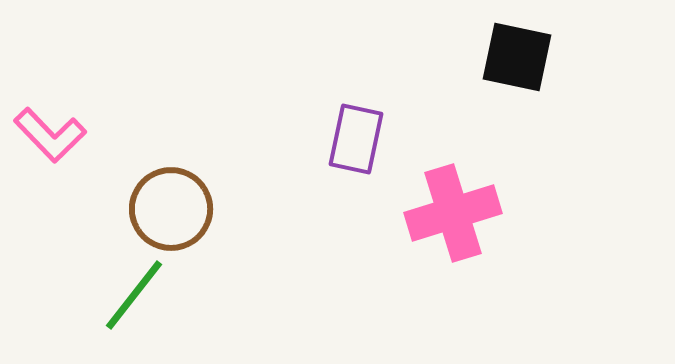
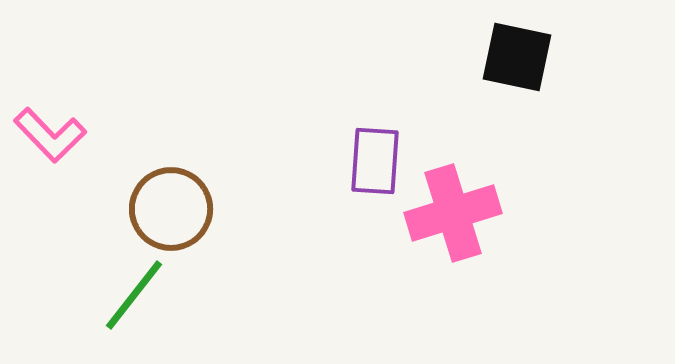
purple rectangle: moved 19 px right, 22 px down; rotated 8 degrees counterclockwise
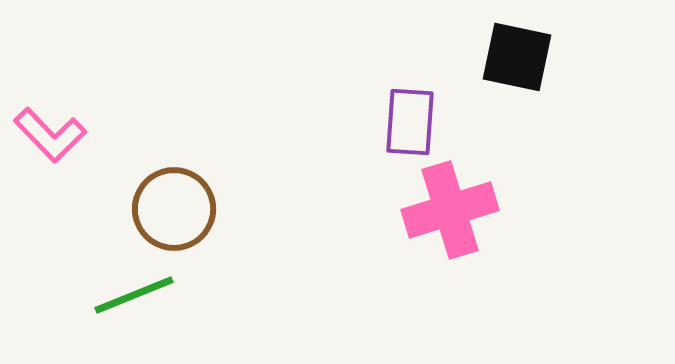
purple rectangle: moved 35 px right, 39 px up
brown circle: moved 3 px right
pink cross: moved 3 px left, 3 px up
green line: rotated 30 degrees clockwise
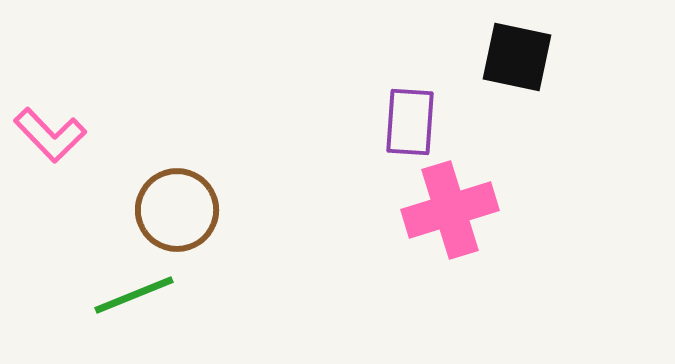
brown circle: moved 3 px right, 1 px down
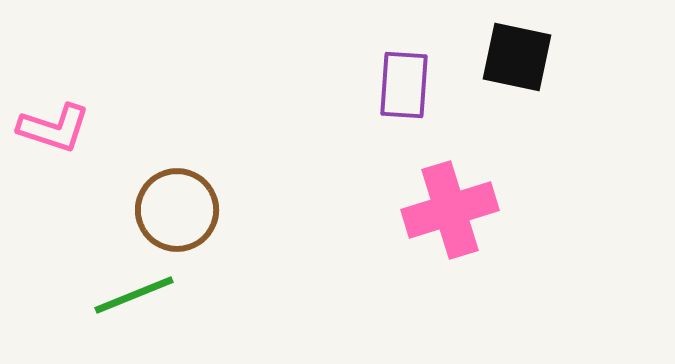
purple rectangle: moved 6 px left, 37 px up
pink L-shape: moved 4 px right, 7 px up; rotated 28 degrees counterclockwise
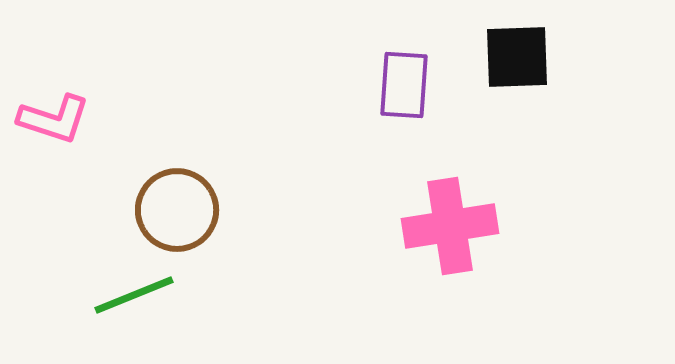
black square: rotated 14 degrees counterclockwise
pink L-shape: moved 9 px up
pink cross: moved 16 px down; rotated 8 degrees clockwise
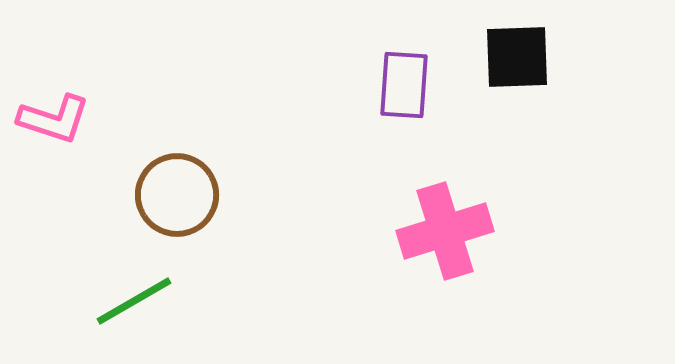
brown circle: moved 15 px up
pink cross: moved 5 px left, 5 px down; rotated 8 degrees counterclockwise
green line: moved 6 px down; rotated 8 degrees counterclockwise
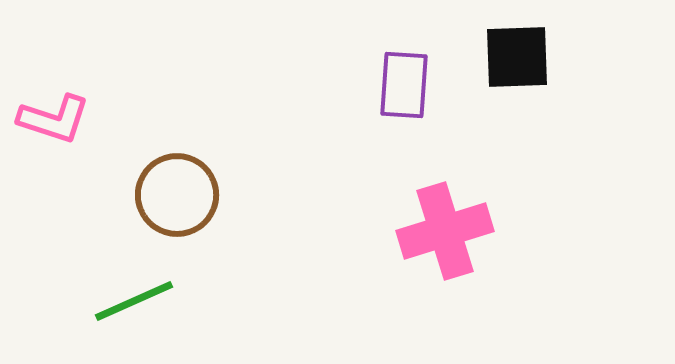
green line: rotated 6 degrees clockwise
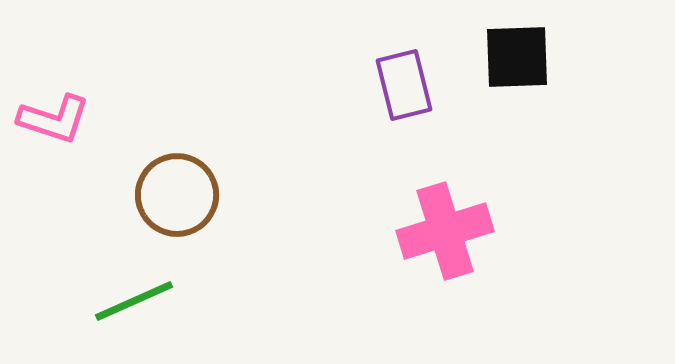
purple rectangle: rotated 18 degrees counterclockwise
